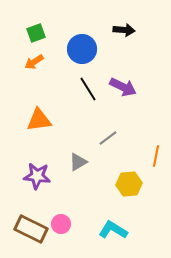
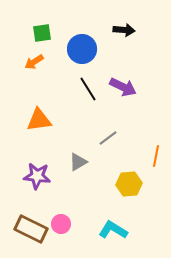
green square: moved 6 px right; rotated 12 degrees clockwise
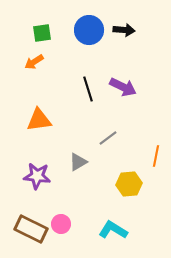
blue circle: moved 7 px right, 19 px up
black line: rotated 15 degrees clockwise
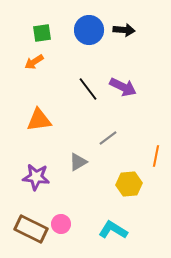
black line: rotated 20 degrees counterclockwise
purple star: moved 1 px left, 1 px down
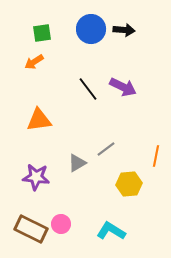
blue circle: moved 2 px right, 1 px up
gray line: moved 2 px left, 11 px down
gray triangle: moved 1 px left, 1 px down
cyan L-shape: moved 2 px left, 1 px down
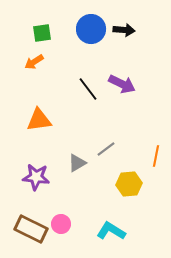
purple arrow: moved 1 px left, 3 px up
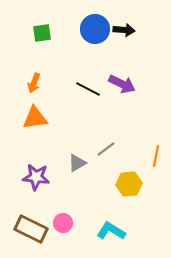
blue circle: moved 4 px right
orange arrow: moved 21 px down; rotated 36 degrees counterclockwise
black line: rotated 25 degrees counterclockwise
orange triangle: moved 4 px left, 2 px up
pink circle: moved 2 px right, 1 px up
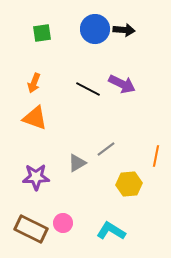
orange triangle: rotated 28 degrees clockwise
purple star: rotated 8 degrees counterclockwise
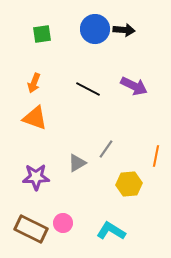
green square: moved 1 px down
purple arrow: moved 12 px right, 2 px down
gray line: rotated 18 degrees counterclockwise
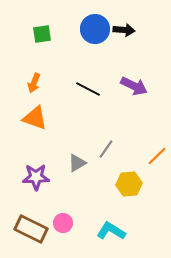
orange line: moved 1 px right; rotated 35 degrees clockwise
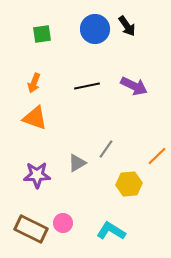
black arrow: moved 3 px right, 4 px up; rotated 50 degrees clockwise
black line: moved 1 px left, 3 px up; rotated 40 degrees counterclockwise
purple star: moved 1 px right, 2 px up
